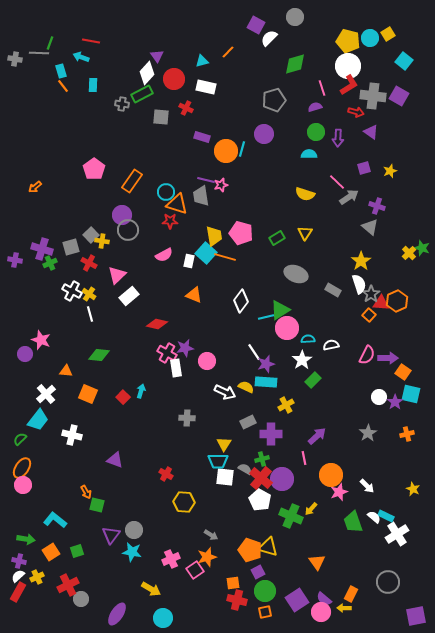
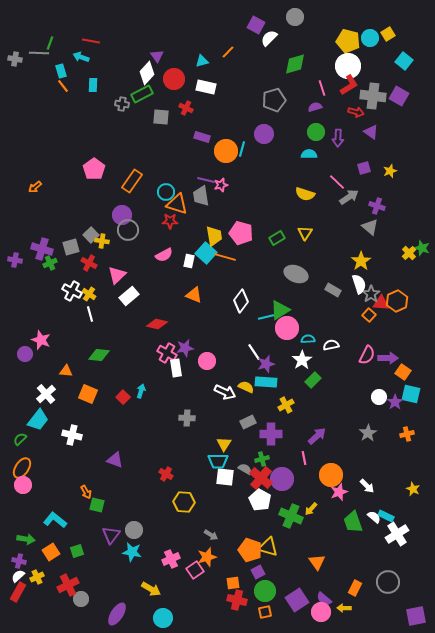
orange rectangle at (351, 594): moved 4 px right, 6 px up
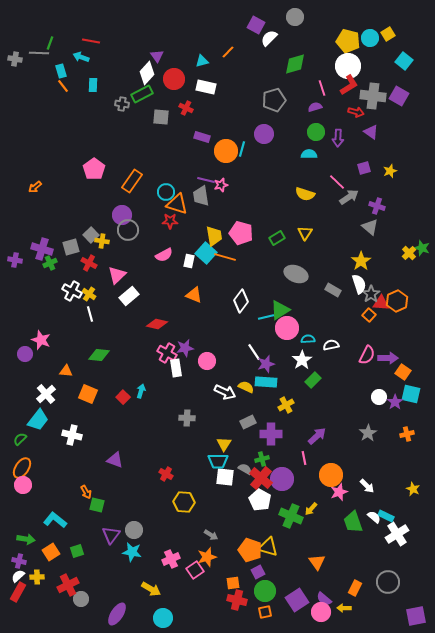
yellow cross at (37, 577): rotated 24 degrees clockwise
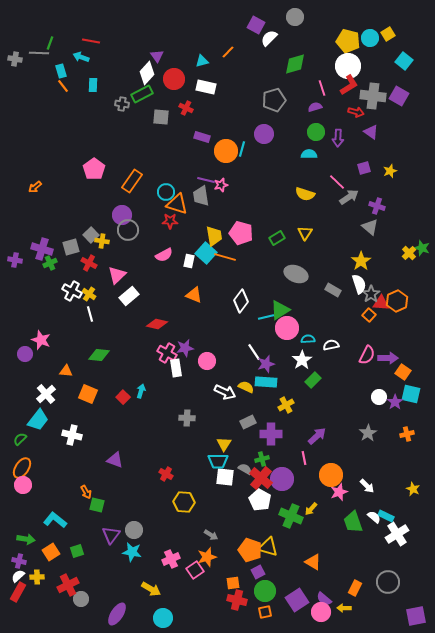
orange triangle at (317, 562): moved 4 px left; rotated 24 degrees counterclockwise
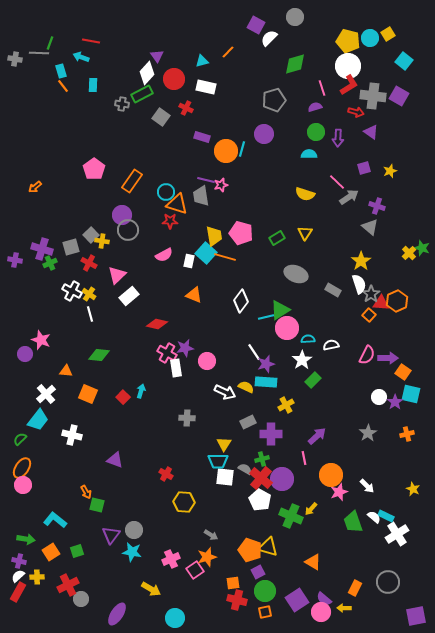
gray square at (161, 117): rotated 30 degrees clockwise
cyan circle at (163, 618): moved 12 px right
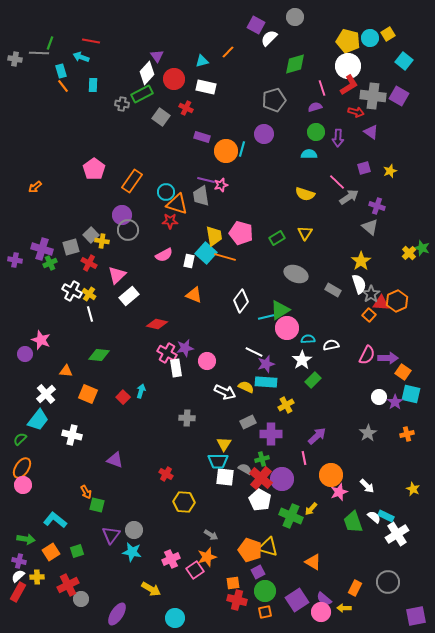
white line at (254, 352): rotated 30 degrees counterclockwise
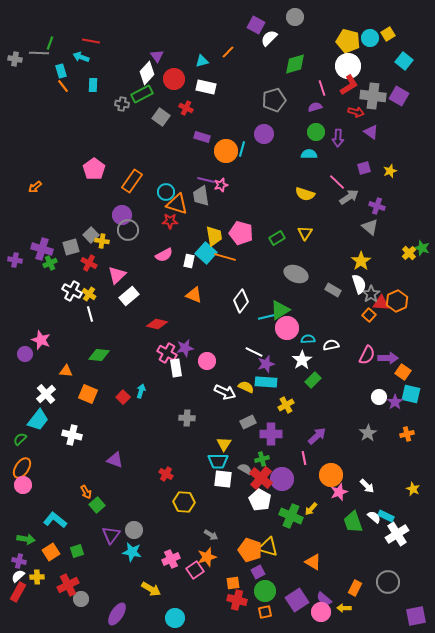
white square at (225, 477): moved 2 px left, 2 px down
green square at (97, 505): rotated 35 degrees clockwise
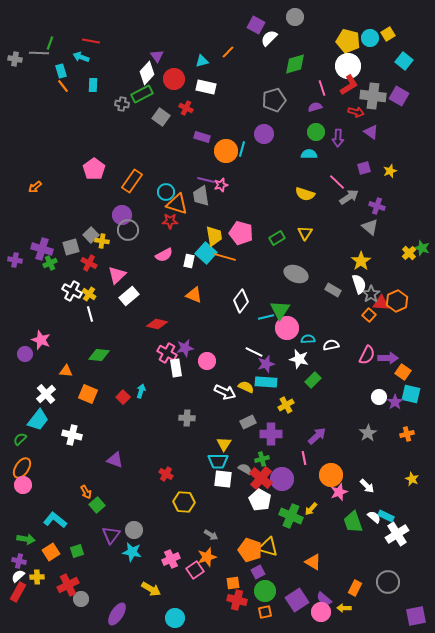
green triangle at (280, 310): rotated 25 degrees counterclockwise
white star at (302, 360): moved 3 px left, 1 px up; rotated 24 degrees counterclockwise
yellow star at (413, 489): moved 1 px left, 10 px up
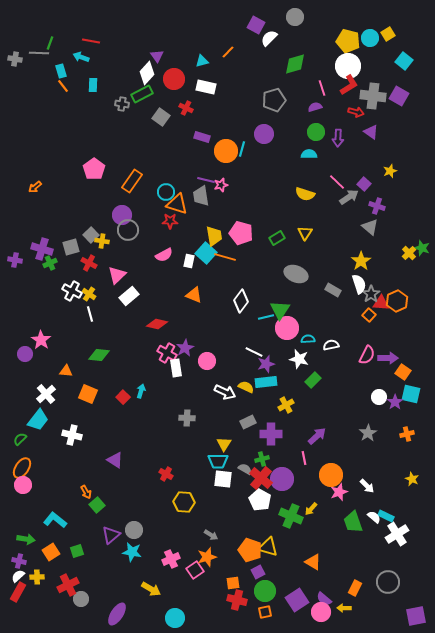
purple square at (364, 168): moved 16 px down; rotated 32 degrees counterclockwise
pink star at (41, 340): rotated 12 degrees clockwise
purple star at (185, 348): rotated 18 degrees counterclockwise
cyan rectangle at (266, 382): rotated 10 degrees counterclockwise
purple triangle at (115, 460): rotated 12 degrees clockwise
purple triangle at (111, 535): rotated 12 degrees clockwise
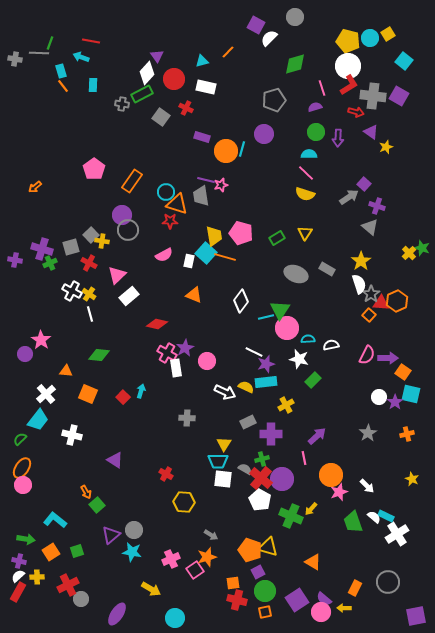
yellow star at (390, 171): moved 4 px left, 24 px up
pink line at (337, 182): moved 31 px left, 9 px up
gray rectangle at (333, 290): moved 6 px left, 21 px up
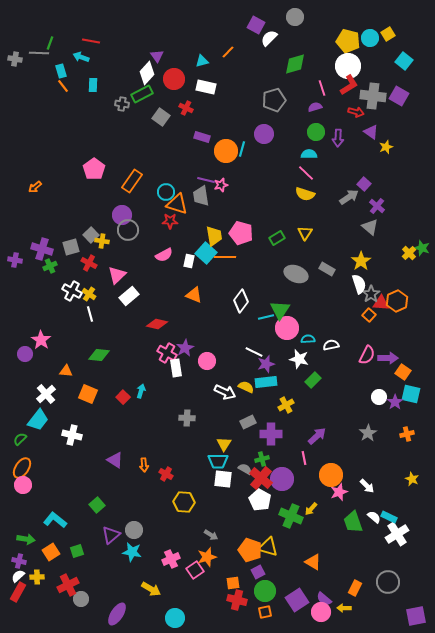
purple cross at (377, 206): rotated 21 degrees clockwise
orange line at (225, 257): rotated 15 degrees counterclockwise
green cross at (50, 263): moved 3 px down
orange arrow at (86, 492): moved 58 px right, 27 px up; rotated 24 degrees clockwise
cyan rectangle at (386, 516): moved 3 px right, 1 px down
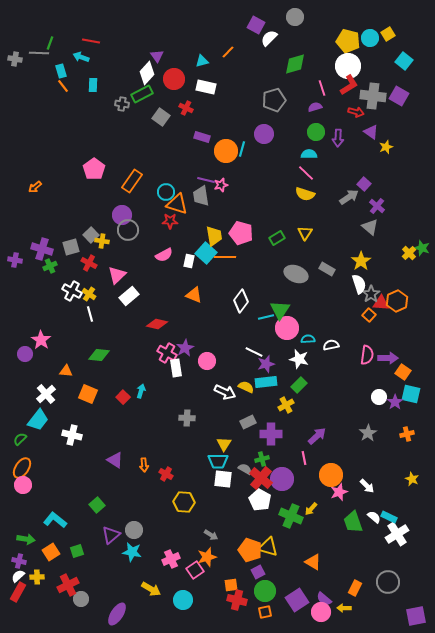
pink semicircle at (367, 355): rotated 18 degrees counterclockwise
green rectangle at (313, 380): moved 14 px left, 5 px down
orange square at (233, 583): moved 2 px left, 2 px down
cyan circle at (175, 618): moved 8 px right, 18 px up
